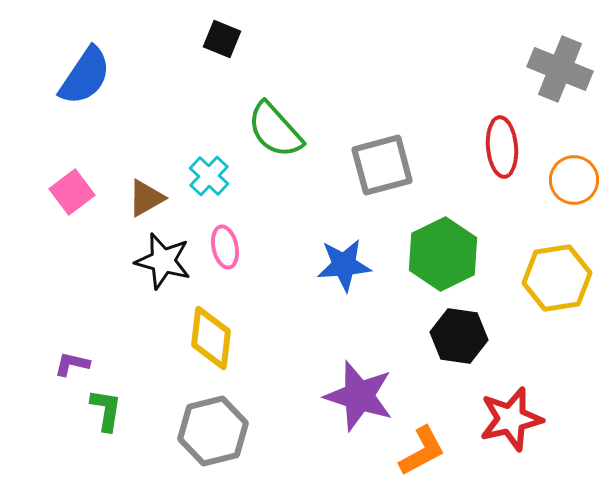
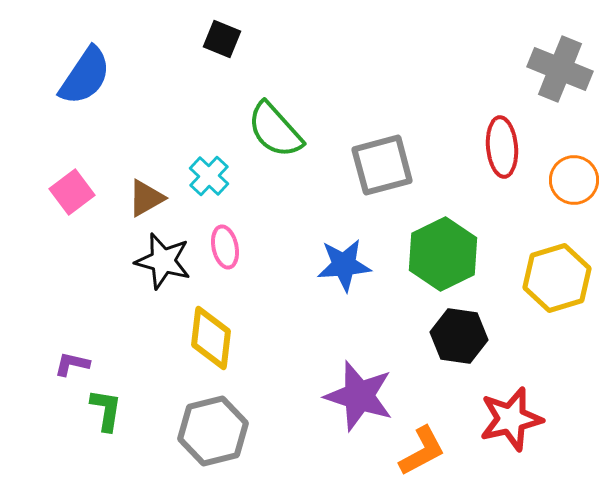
yellow hexagon: rotated 8 degrees counterclockwise
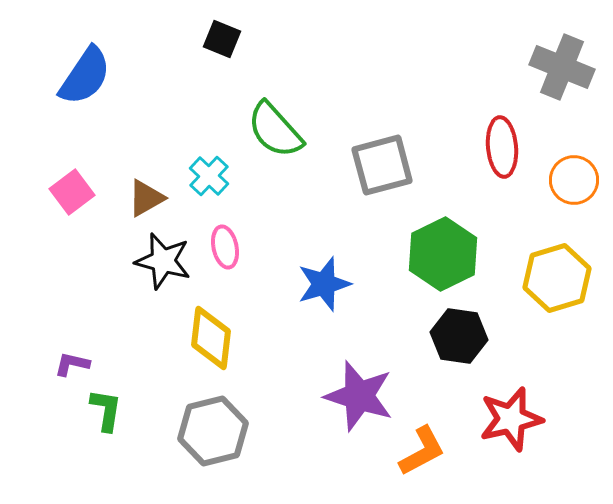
gray cross: moved 2 px right, 2 px up
blue star: moved 20 px left, 19 px down; rotated 12 degrees counterclockwise
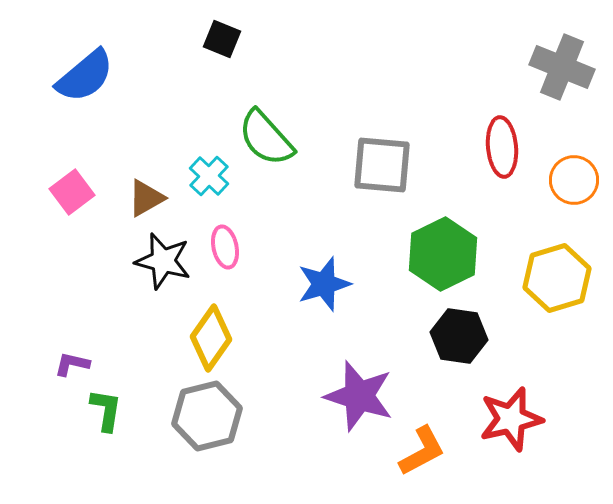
blue semicircle: rotated 16 degrees clockwise
green semicircle: moved 9 px left, 8 px down
gray square: rotated 20 degrees clockwise
yellow diamond: rotated 28 degrees clockwise
gray hexagon: moved 6 px left, 15 px up
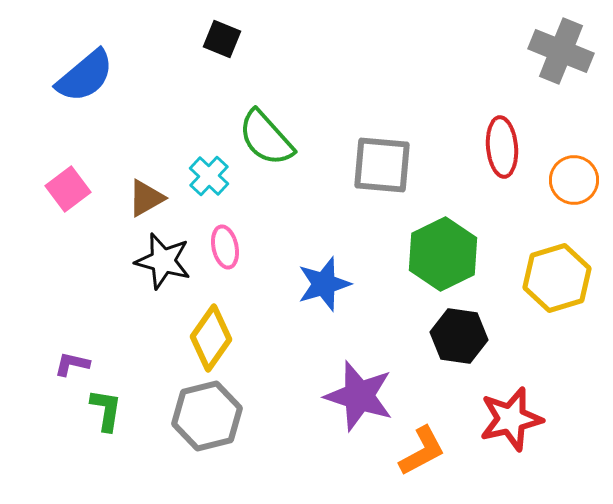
gray cross: moved 1 px left, 16 px up
pink square: moved 4 px left, 3 px up
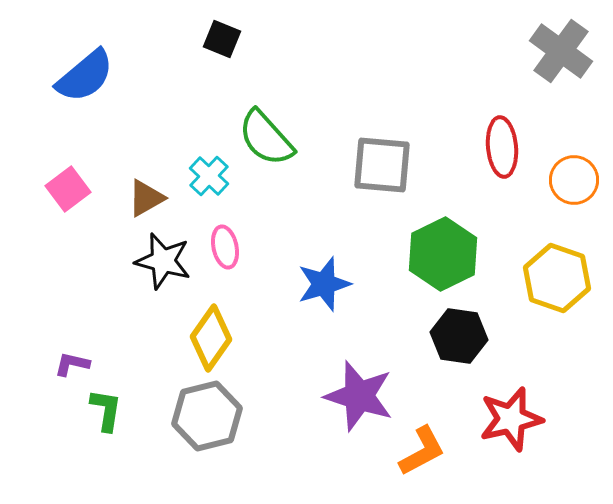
gray cross: rotated 14 degrees clockwise
yellow hexagon: rotated 24 degrees counterclockwise
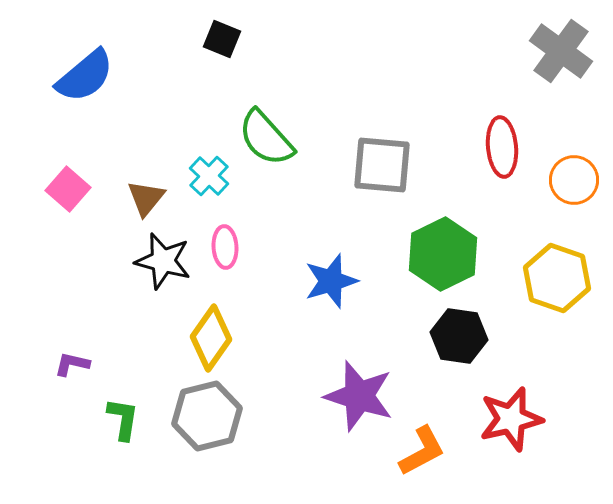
pink square: rotated 12 degrees counterclockwise
brown triangle: rotated 21 degrees counterclockwise
pink ellipse: rotated 9 degrees clockwise
blue star: moved 7 px right, 3 px up
green L-shape: moved 17 px right, 9 px down
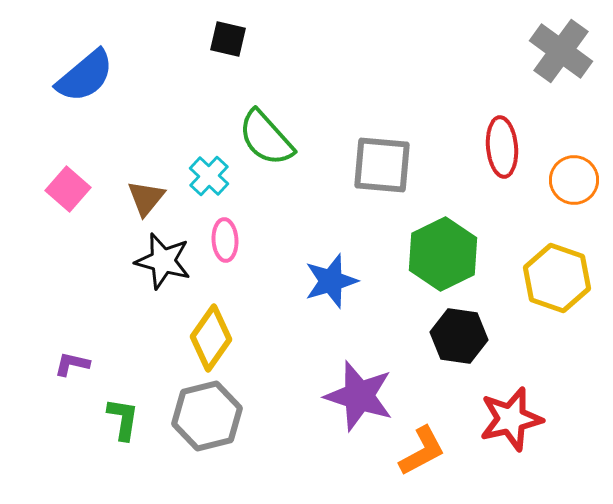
black square: moved 6 px right; rotated 9 degrees counterclockwise
pink ellipse: moved 7 px up
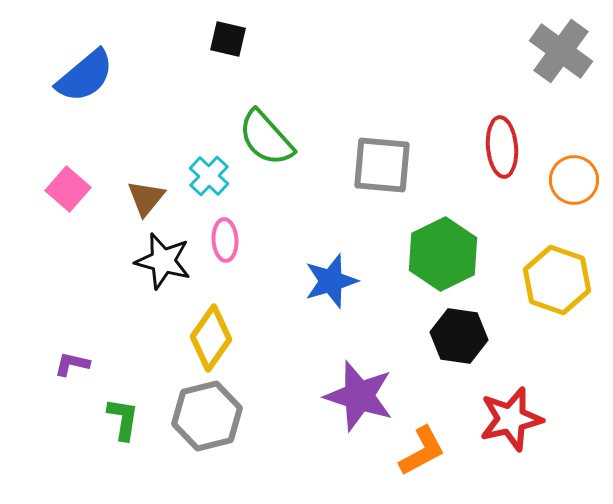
yellow hexagon: moved 2 px down
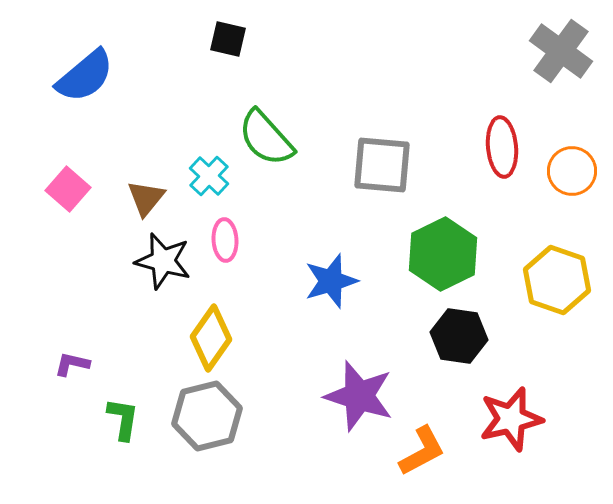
orange circle: moved 2 px left, 9 px up
